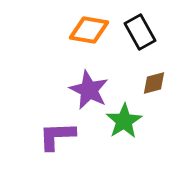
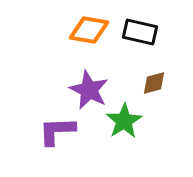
black rectangle: rotated 48 degrees counterclockwise
purple L-shape: moved 5 px up
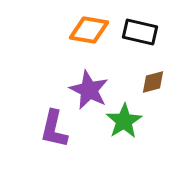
brown diamond: moved 1 px left, 1 px up
purple L-shape: moved 3 px left, 2 px up; rotated 75 degrees counterclockwise
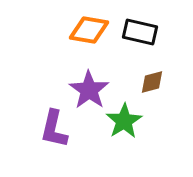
brown diamond: moved 1 px left
purple star: rotated 9 degrees clockwise
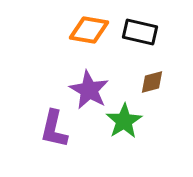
purple star: rotated 6 degrees counterclockwise
